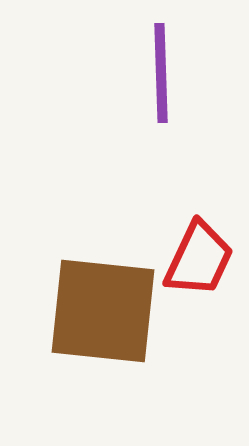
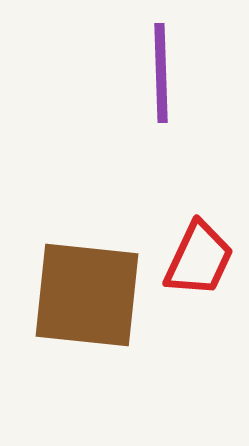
brown square: moved 16 px left, 16 px up
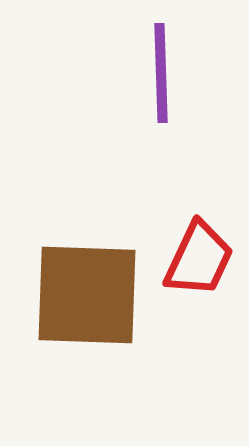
brown square: rotated 4 degrees counterclockwise
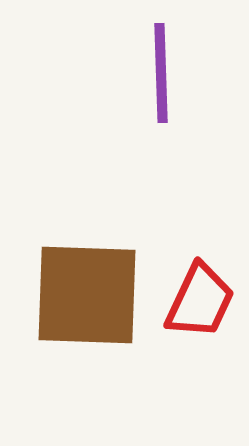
red trapezoid: moved 1 px right, 42 px down
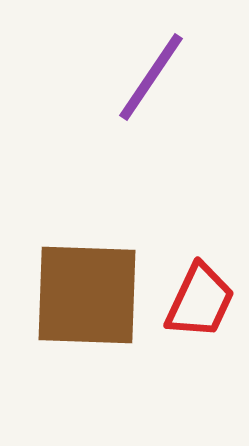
purple line: moved 10 px left, 4 px down; rotated 36 degrees clockwise
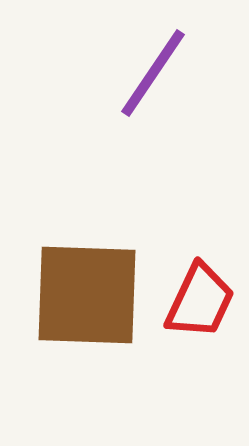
purple line: moved 2 px right, 4 px up
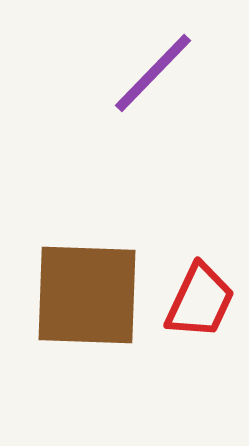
purple line: rotated 10 degrees clockwise
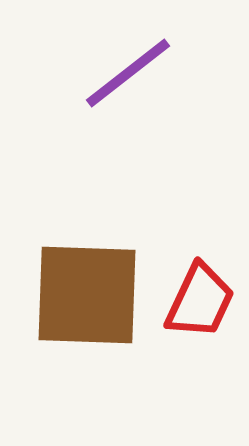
purple line: moved 25 px left; rotated 8 degrees clockwise
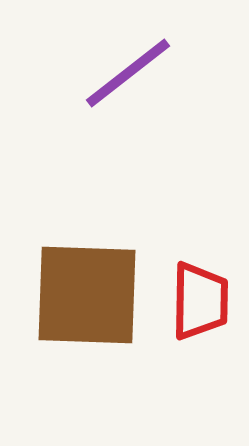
red trapezoid: rotated 24 degrees counterclockwise
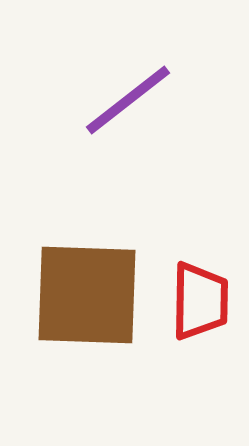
purple line: moved 27 px down
